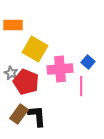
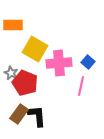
pink cross: moved 1 px left, 6 px up
red pentagon: moved 1 px left, 1 px down
pink line: rotated 12 degrees clockwise
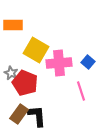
yellow square: moved 1 px right, 1 px down
pink line: moved 5 px down; rotated 30 degrees counterclockwise
